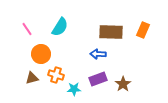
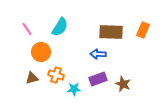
orange circle: moved 2 px up
brown star: rotated 14 degrees counterclockwise
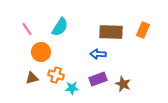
cyan star: moved 2 px left, 1 px up
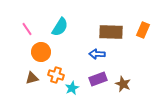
blue arrow: moved 1 px left
cyan star: rotated 24 degrees counterclockwise
